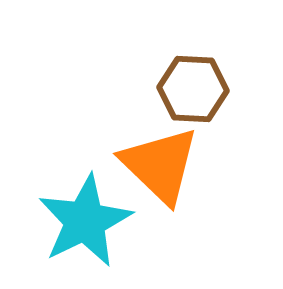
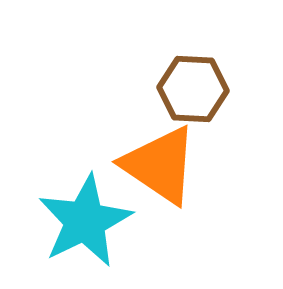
orange triangle: rotated 10 degrees counterclockwise
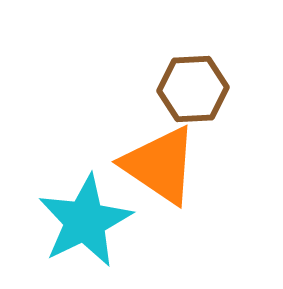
brown hexagon: rotated 6 degrees counterclockwise
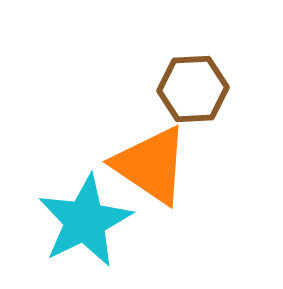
orange triangle: moved 9 px left
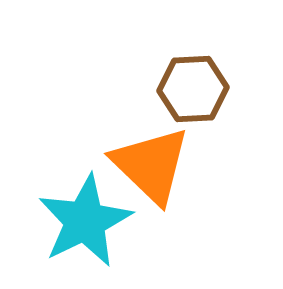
orange triangle: rotated 10 degrees clockwise
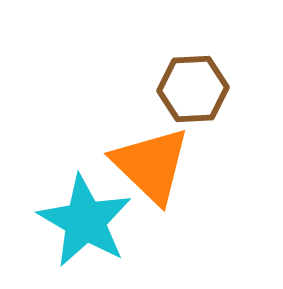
cyan star: rotated 16 degrees counterclockwise
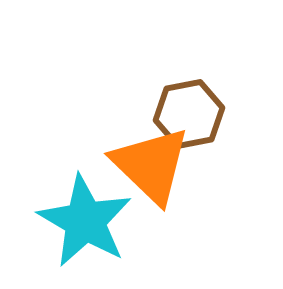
brown hexagon: moved 4 px left, 25 px down; rotated 8 degrees counterclockwise
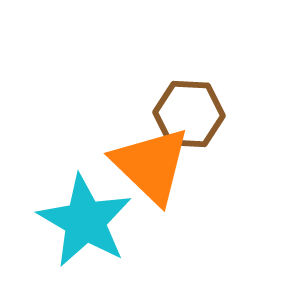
brown hexagon: rotated 14 degrees clockwise
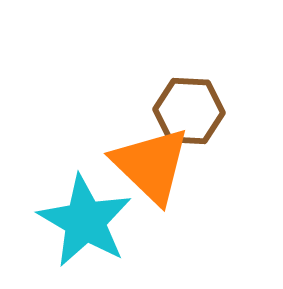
brown hexagon: moved 3 px up
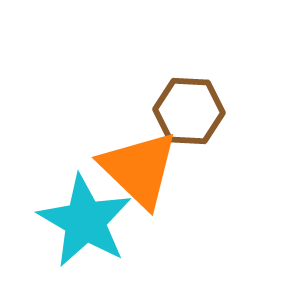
orange triangle: moved 12 px left, 4 px down
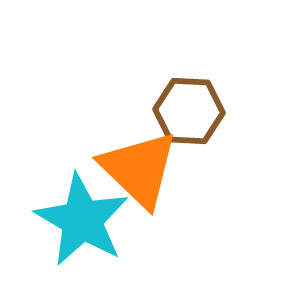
cyan star: moved 3 px left, 1 px up
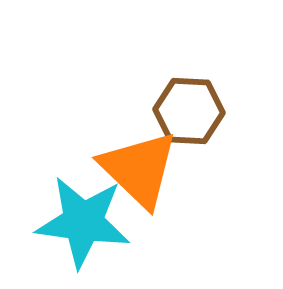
cyan star: moved 1 px right, 2 px down; rotated 22 degrees counterclockwise
